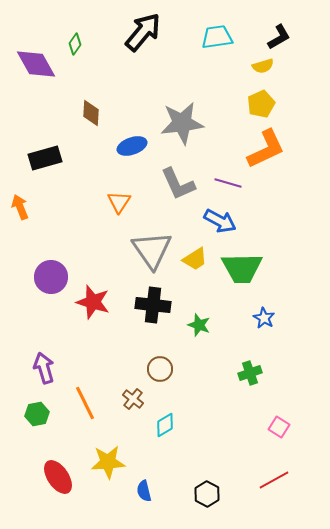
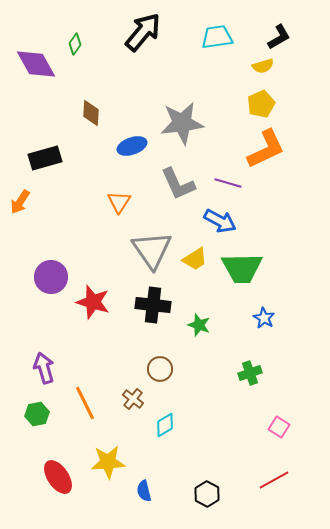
orange arrow: moved 5 px up; rotated 125 degrees counterclockwise
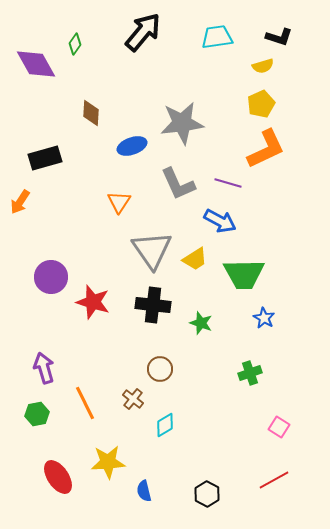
black L-shape: rotated 48 degrees clockwise
green trapezoid: moved 2 px right, 6 px down
green star: moved 2 px right, 2 px up
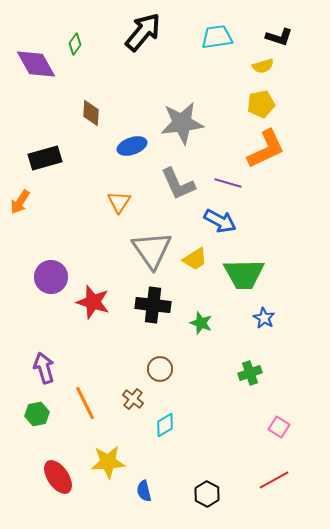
yellow pentagon: rotated 12 degrees clockwise
